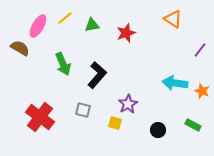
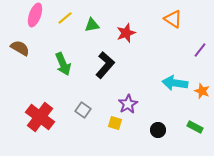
pink ellipse: moved 3 px left, 11 px up; rotated 10 degrees counterclockwise
black L-shape: moved 8 px right, 10 px up
gray square: rotated 21 degrees clockwise
green rectangle: moved 2 px right, 2 px down
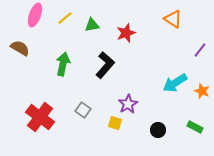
green arrow: rotated 145 degrees counterclockwise
cyan arrow: rotated 40 degrees counterclockwise
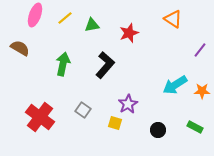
red star: moved 3 px right
cyan arrow: moved 2 px down
orange star: rotated 21 degrees counterclockwise
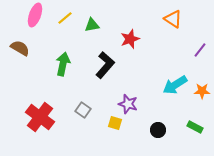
red star: moved 1 px right, 6 px down
purple star: rotated 24 degrees counterclockwise
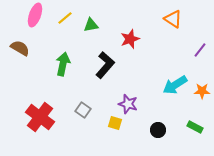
green triangle: moved 1 px left
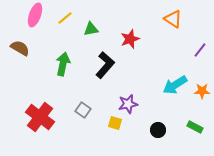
green triangle: moved 4 px down
purple star: rotated 30 degrees counterclockwise
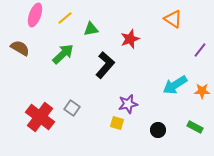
green arrow: moved 10 px up; rotated 35 degrees clockwise
gray square: moved 11 px left, 2 px up
yellow square: moved 2 px right
